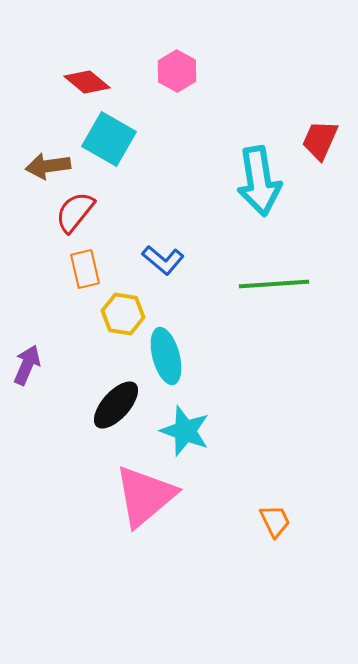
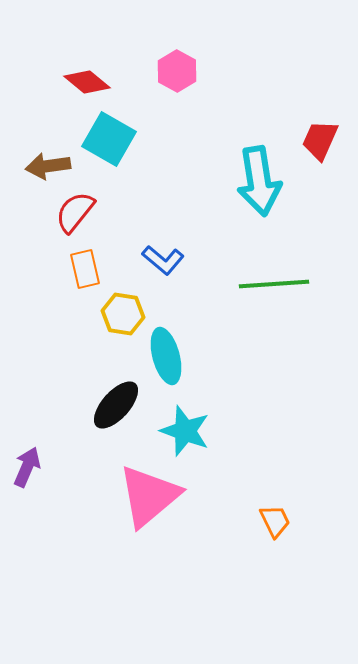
purple arrow: moved 102 px down
pink triangle: moved 4 px right
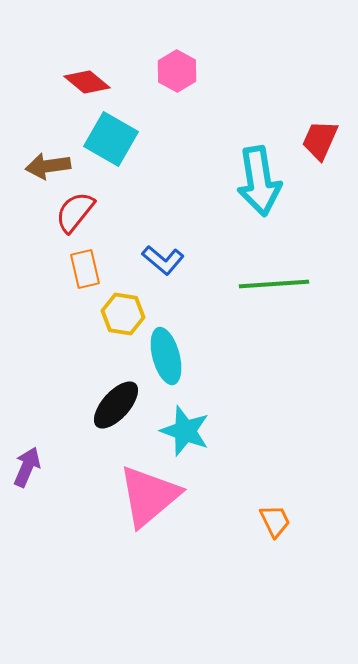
cyan square: moved 2 px right
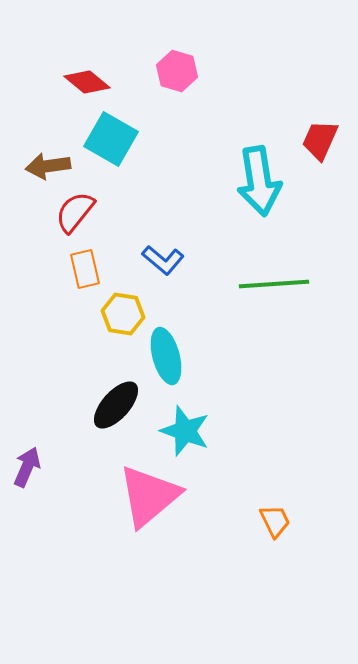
pink hexagon: rotated 12 degrees counterclockwise
